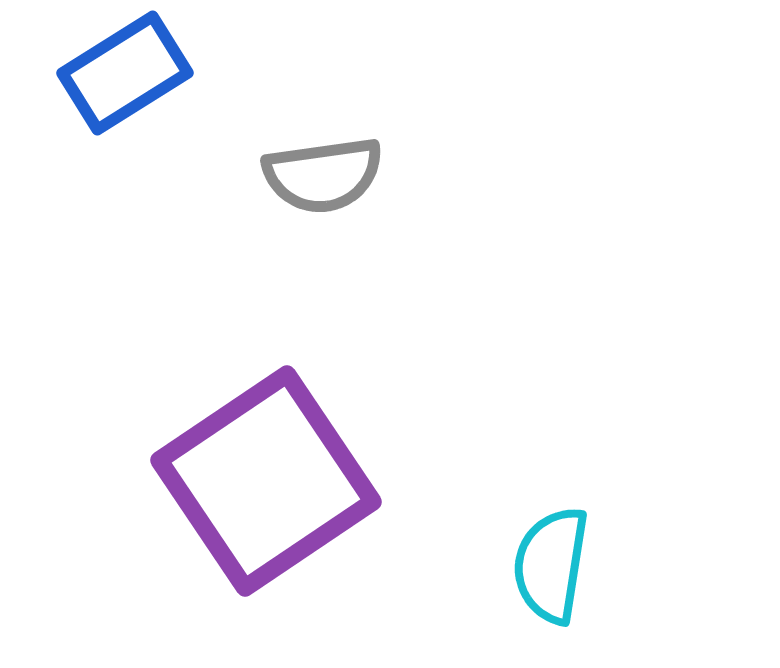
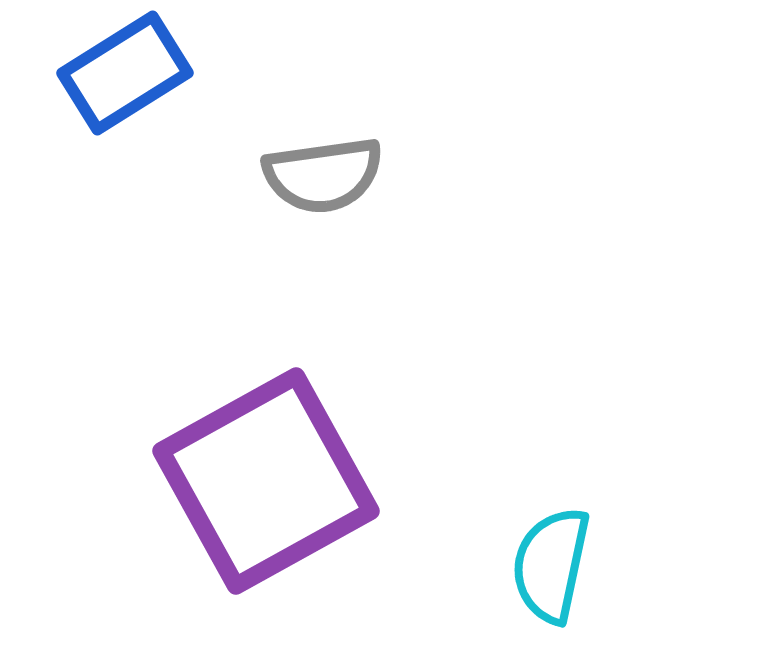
purple square: rotated 5 degrees clockwise
cyan semicircle: rotated 3 degrees clockwise
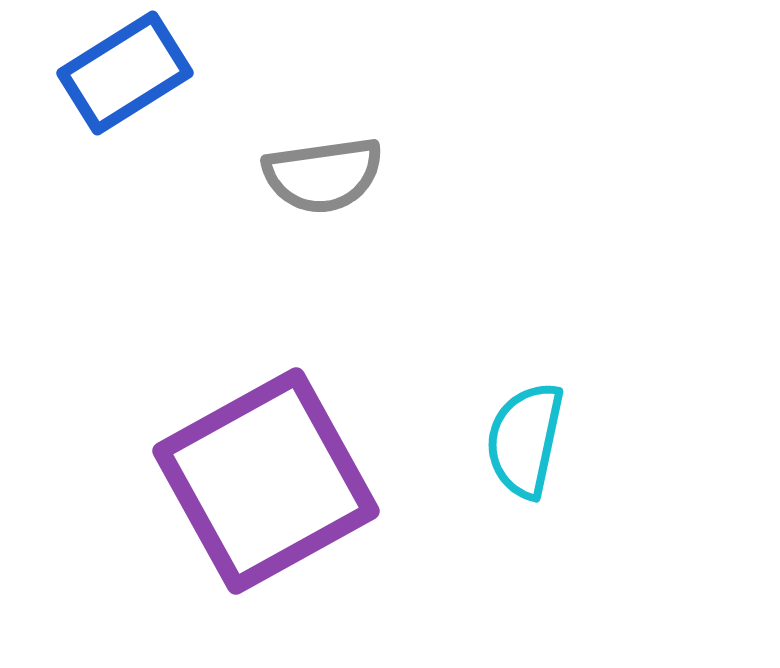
cyan semicircle: moved 26 px left, 125 px up
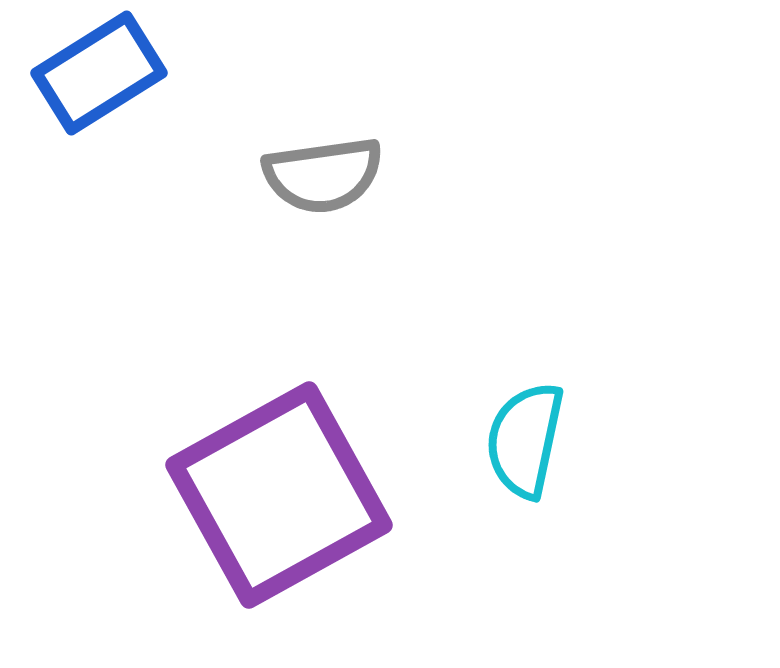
blue rectangle: moved 26 px left
purple square: moved 13 px right, 14 px down
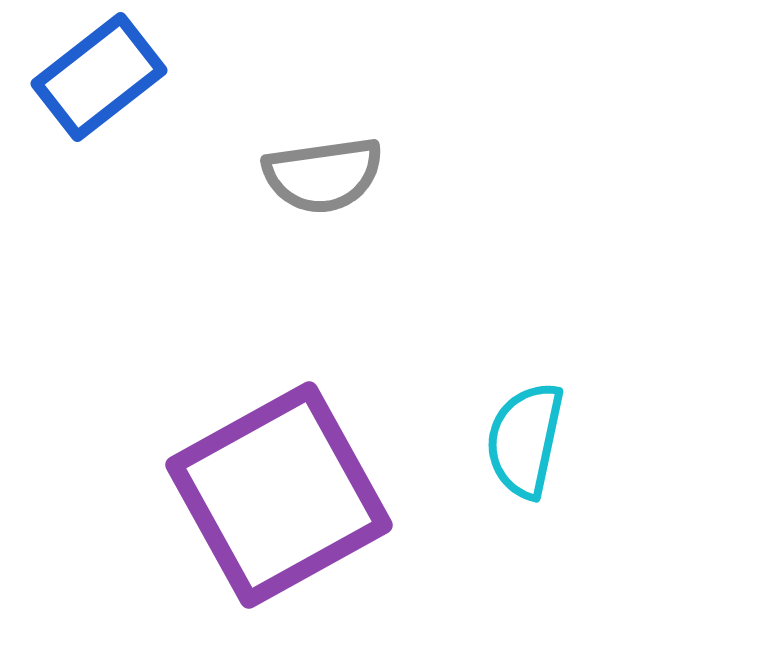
blue rectangle: moved 4 px down; rotated 6 degrees counterclockwise
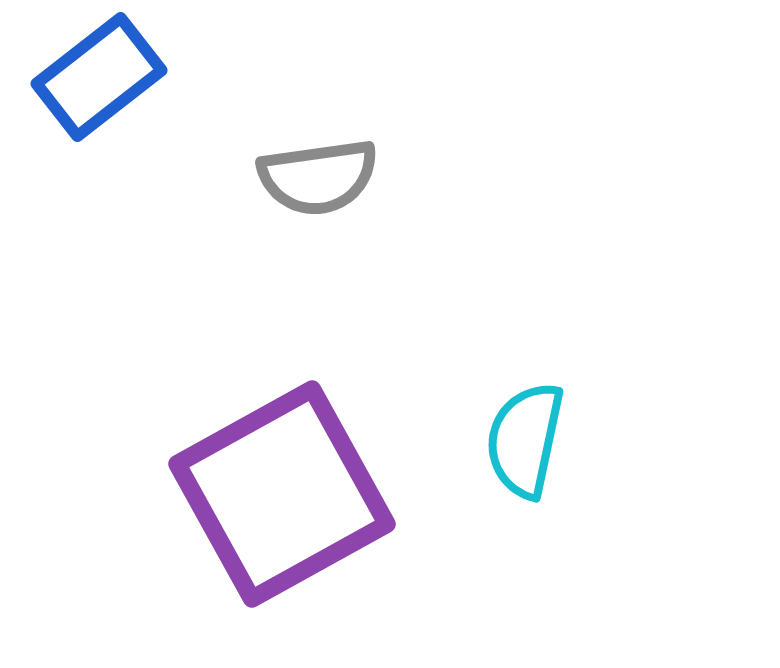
gray semicircle: moved 5 px left, 2 px down
purple square: moved 3 px right, 1 px up
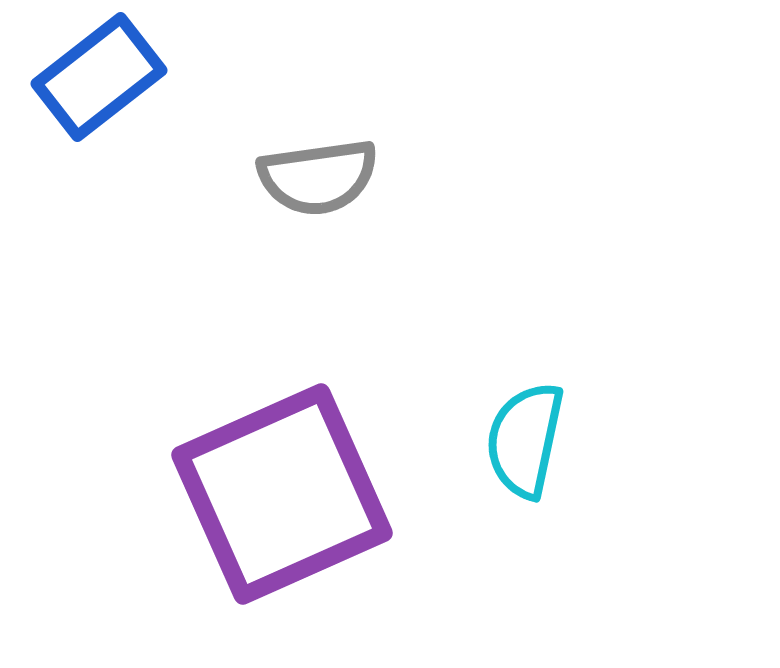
purple square: rotated 5 degrees clockwise
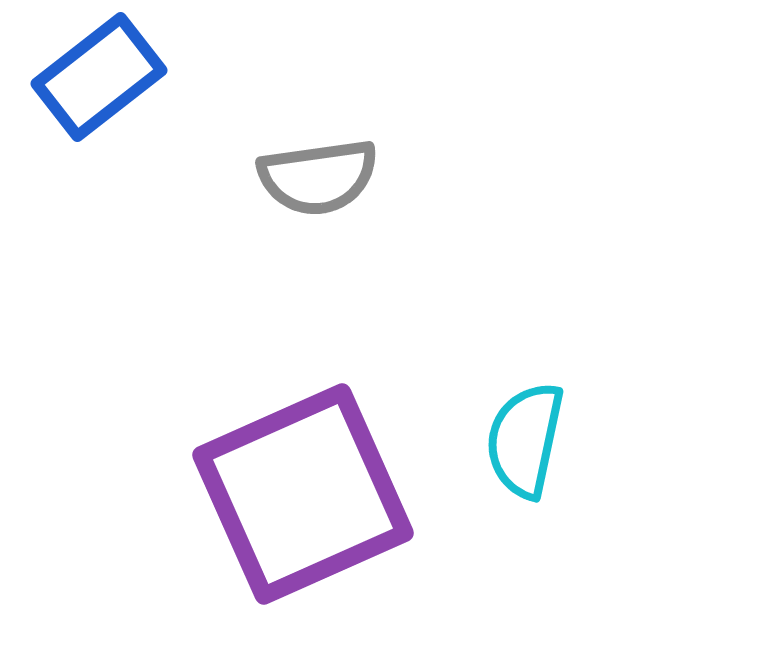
purple square: moved 21 px right
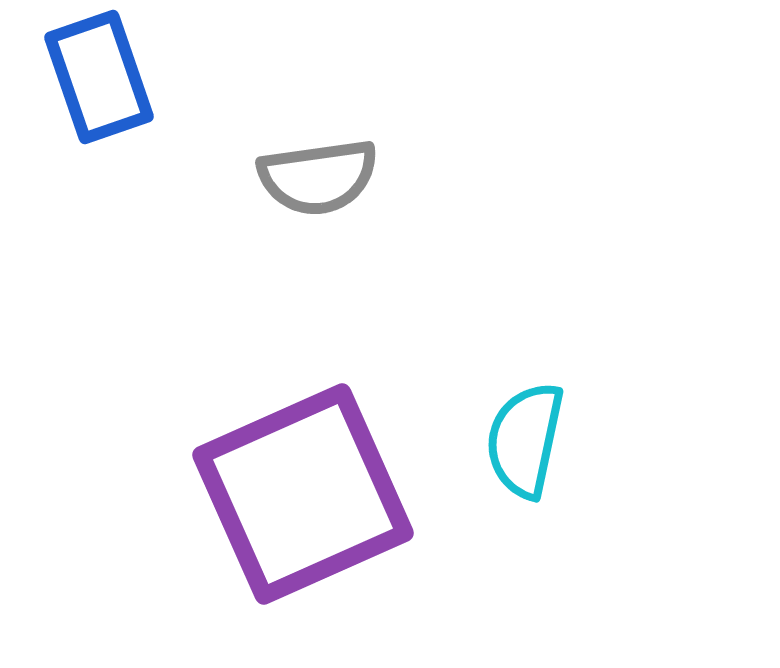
blue rectangle: rotated 71 degrees counterclockwise
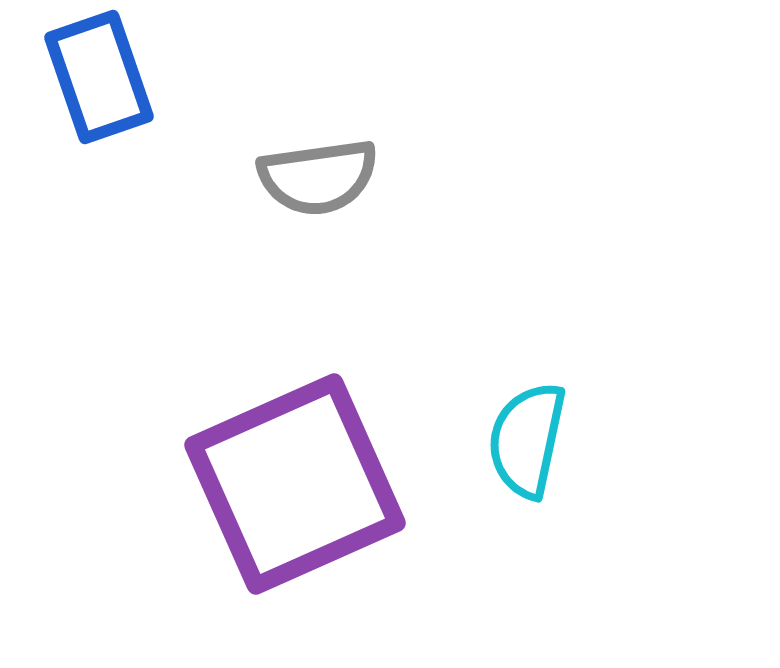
cyan semicircle: moved 2 px right
purple square: moved 8 px left, 10 px up
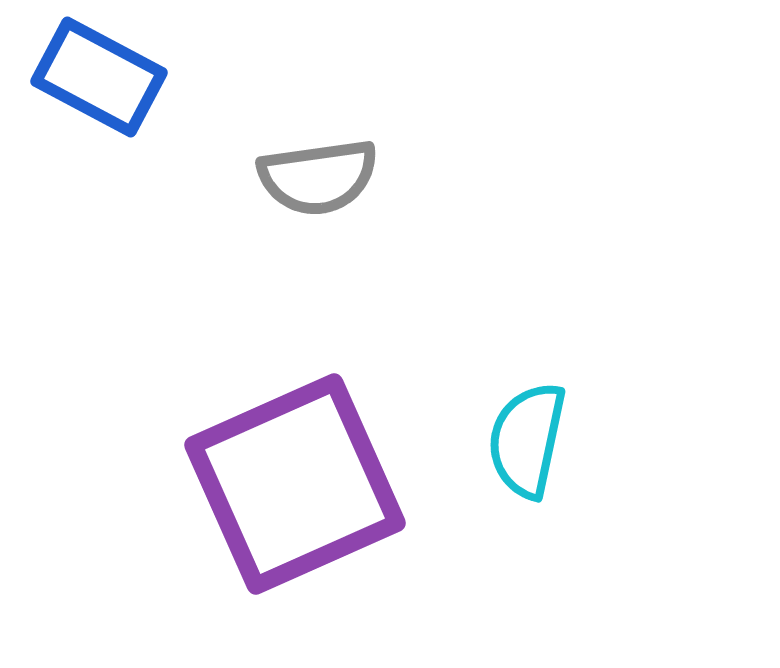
blue rectangle: rotated 43 degrees counterclockwise
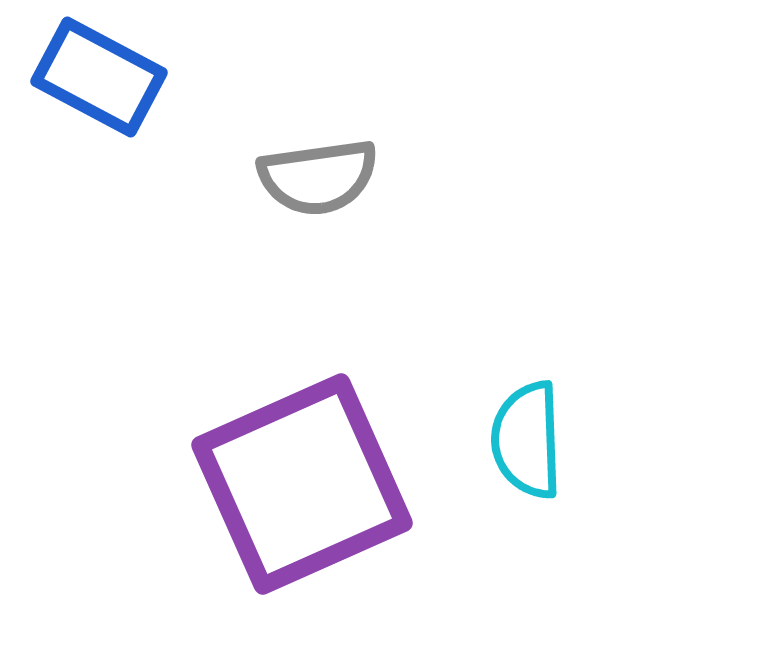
cyan semicircle: rotated 14 degrees counterclockwise
purple square: moved 7 px right
